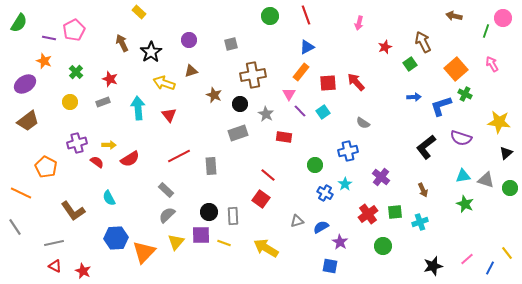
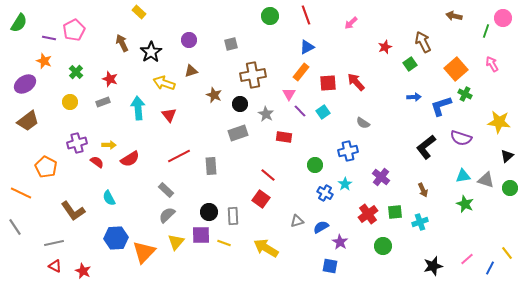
pink arrow at (359, 23): moved 8 px left; rotated 32 degrees clockwise
black triangle at (506, 153): moved 1 px right, 3 px down
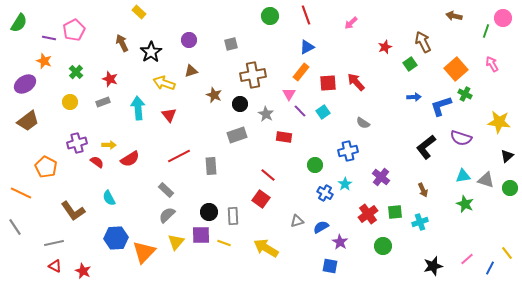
gray rectangle at (238, 133): moved 1 px left, 2 px down
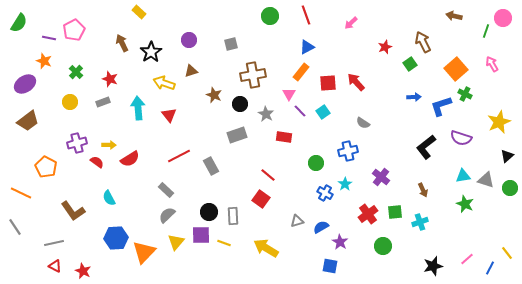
yellow star at (499, 122): rotated 30 degrees counterclockwise
green circle at (315, 165): moved 1 px right, 2 px up
gray rectangle at (211, 166): rotated 24 degrees counterclockwise
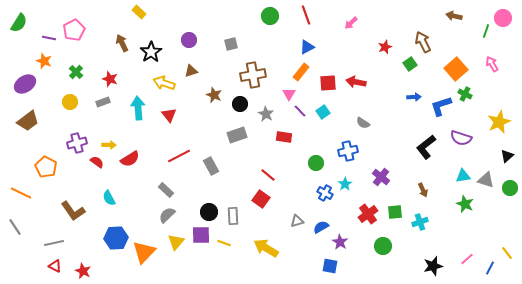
red arrow at (356, 82): rotated 36 degrees counterclockwise
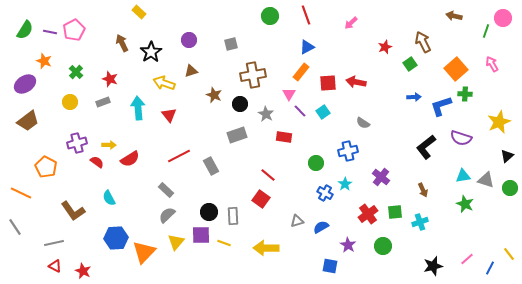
green semicircle at (19, 23): moved 6 px right, 7 px down
purple line at (49, 38): moved 1 px right, 6 px up
green cross at (465, 94): rotated 24 degrees counterclockwise
purple star at (340, 242): moved 8 px right, 3 px down
yellow arrow at (266, 248): rotated 30 degrees counterclockwise
yellow line at (507, 253): moved 2 px right, 1 px down
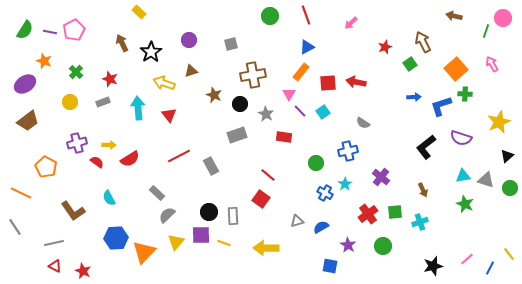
gray rectangle at (166, 190): moved 9 px left, 3 px down
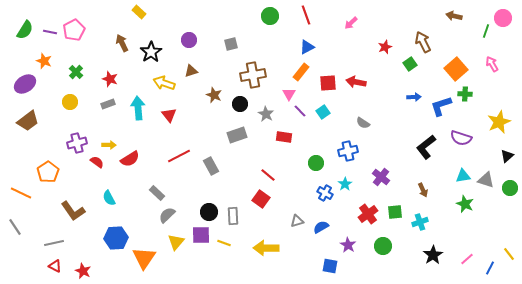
gray rectangle at (103, 102): moved 5 px right, 2 px down
orange pentagon at (46, 167): moved 2 px right, 5 px down; rotated 10 degrees clockwise
orange triangle at (144, 252): moved 6 px down; rotated 10 degrees counterclockwise
black star at (433, 266): moved 11 px up; rotated 18 degrees counterclockwise
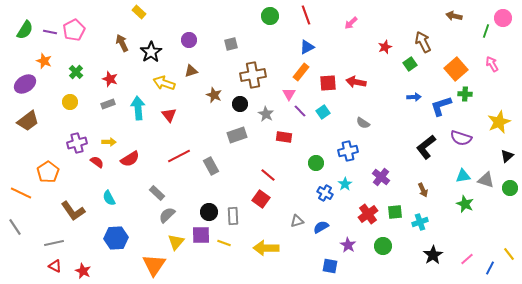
yellow arrow at (109, 145): moved 3 px up
orange triangle at (144, 258): moved 10 px right, 7 px down
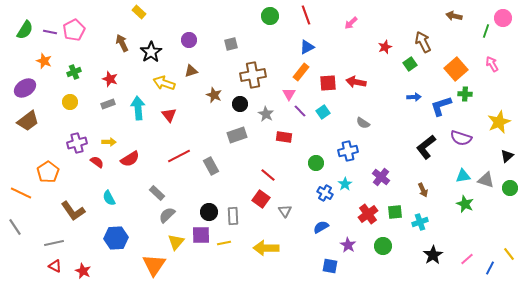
green cross at (76, 72): moved 2 px left; rotated 24 degrees clockwise
purple ellipse at (25, 84): moved 4 px down
gray triangle at (297, 221): moved 12 px left, 10 px up; rotated 48 degrees counterclockwise
yellow line at (224, 243): rotated 32 degrees counterclockwise
